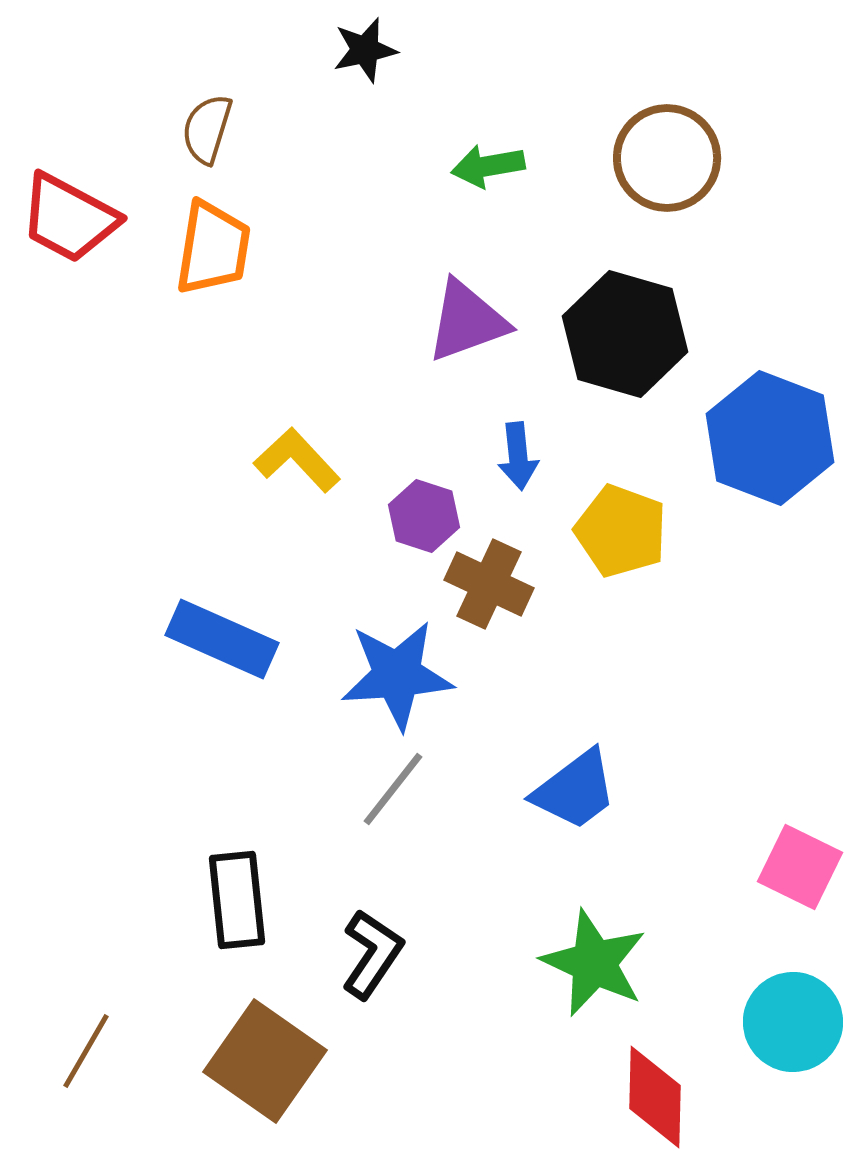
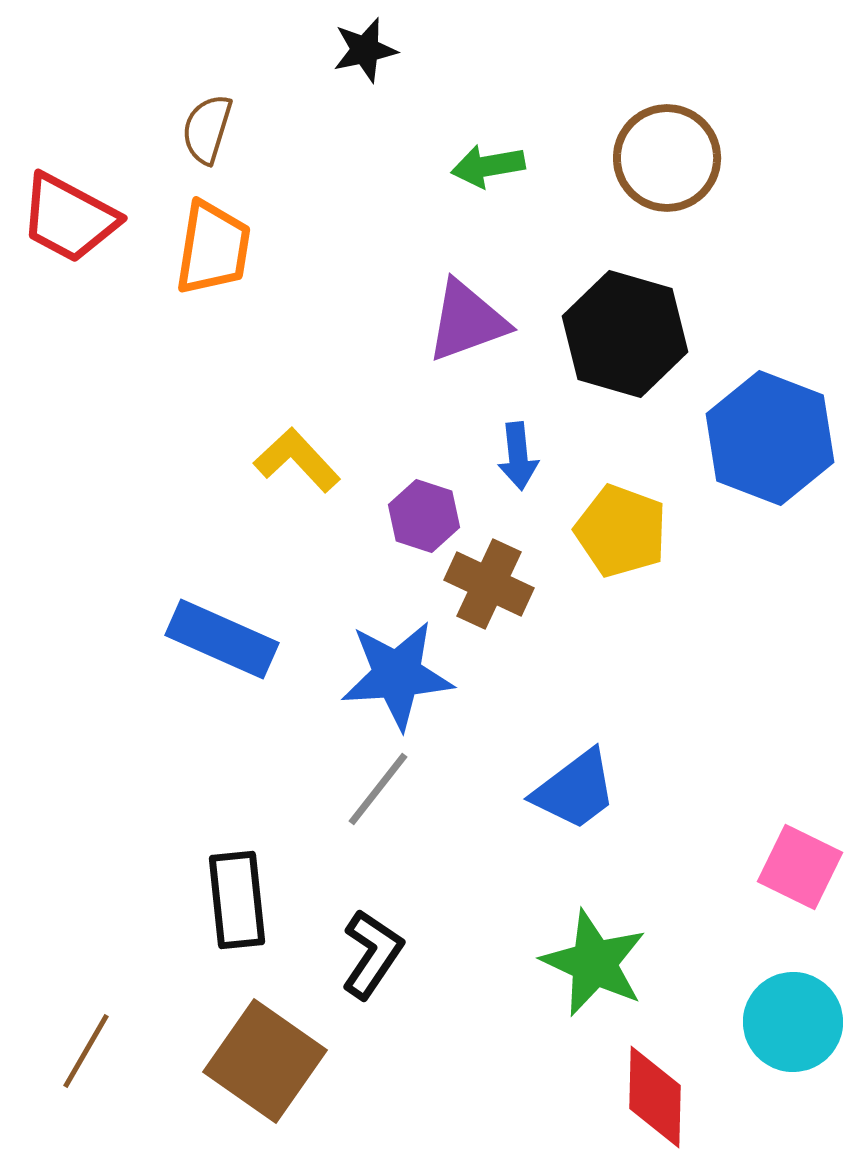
gray line: moved 15 px left
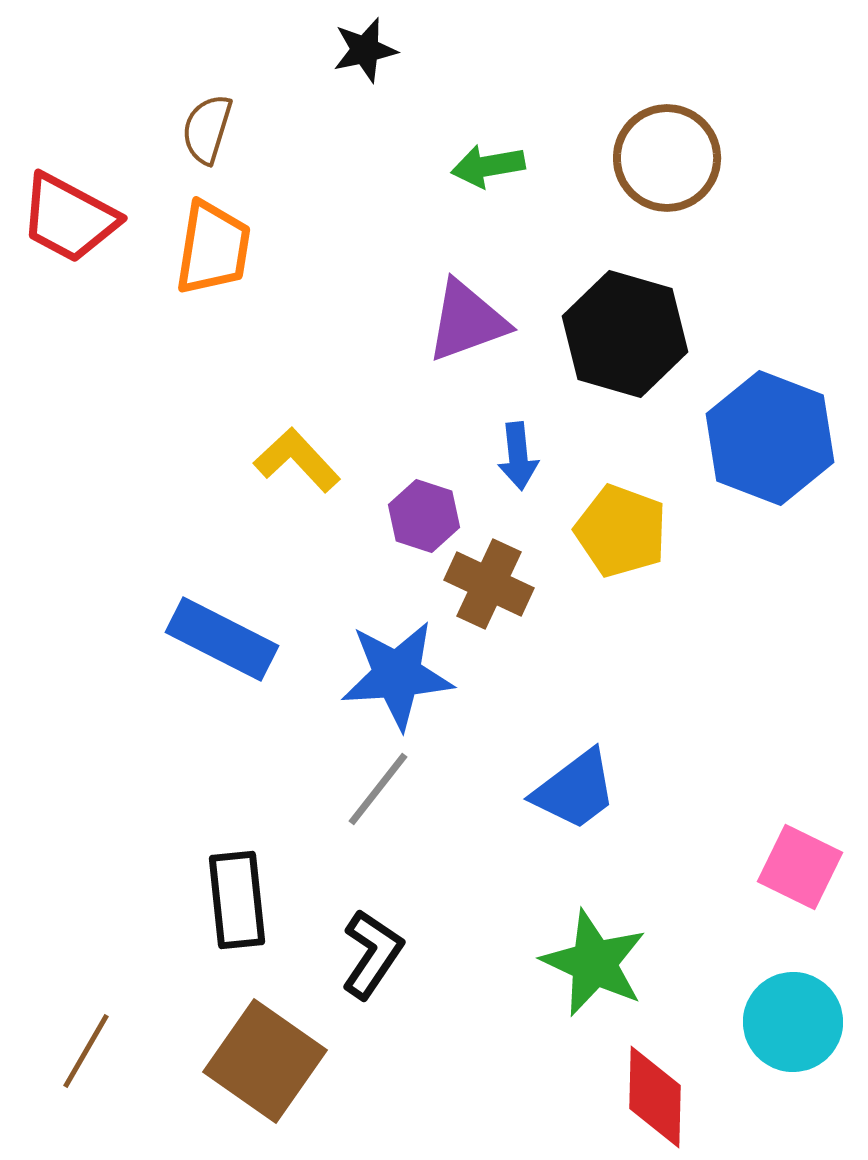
blue rectangle: rotated 3 degrees clockwise
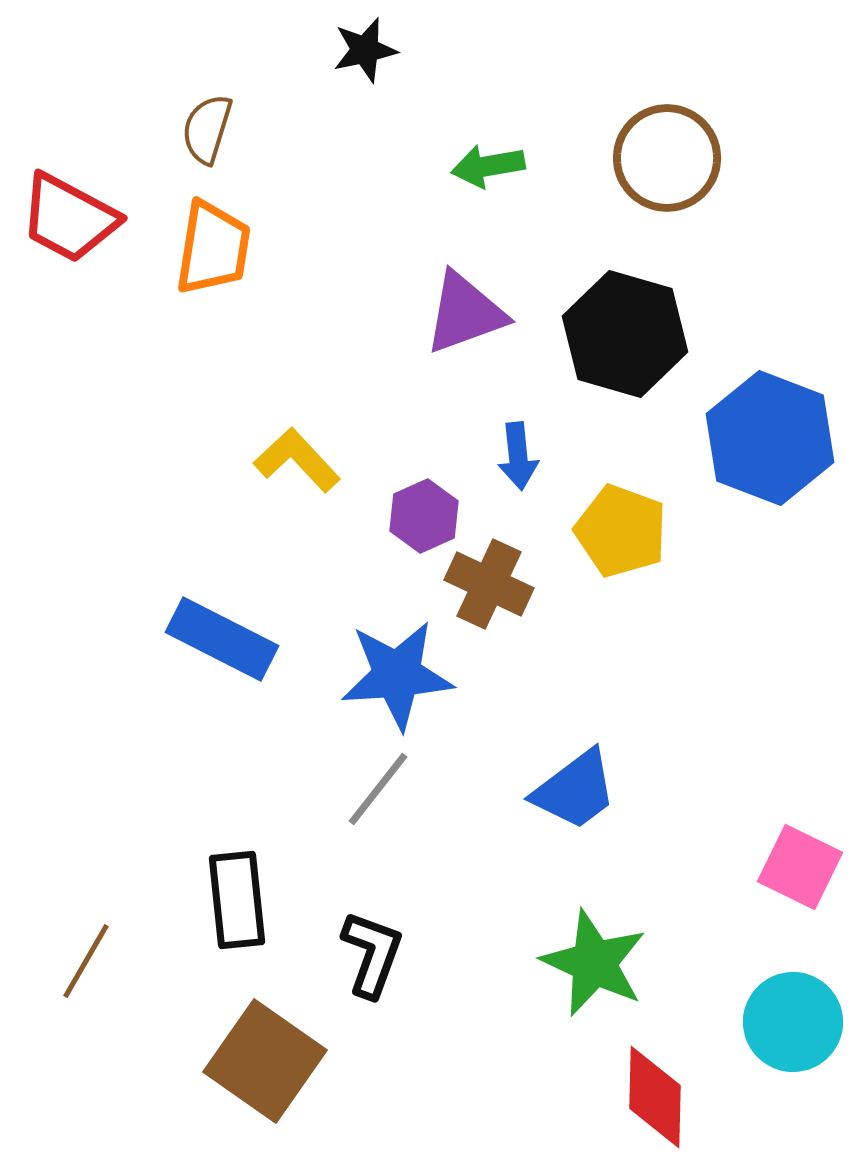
purple triangle: moved 2 px left, 8 px up
purple hexagon: rotated 18 degrees clockwise
black L-shape: rotated 14 degrees counterclockwise
brown line: moved 90 px up
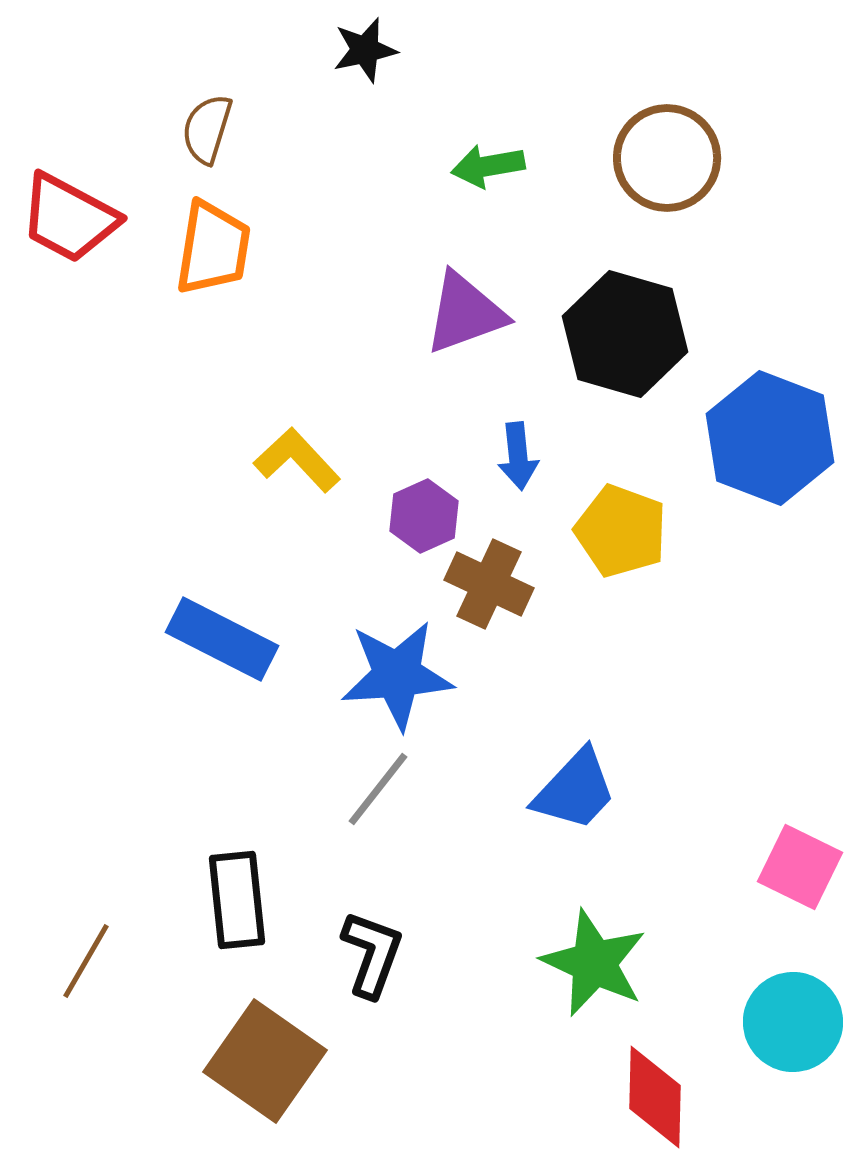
blue trapezoid: rotated 10 degrees counterclockwise
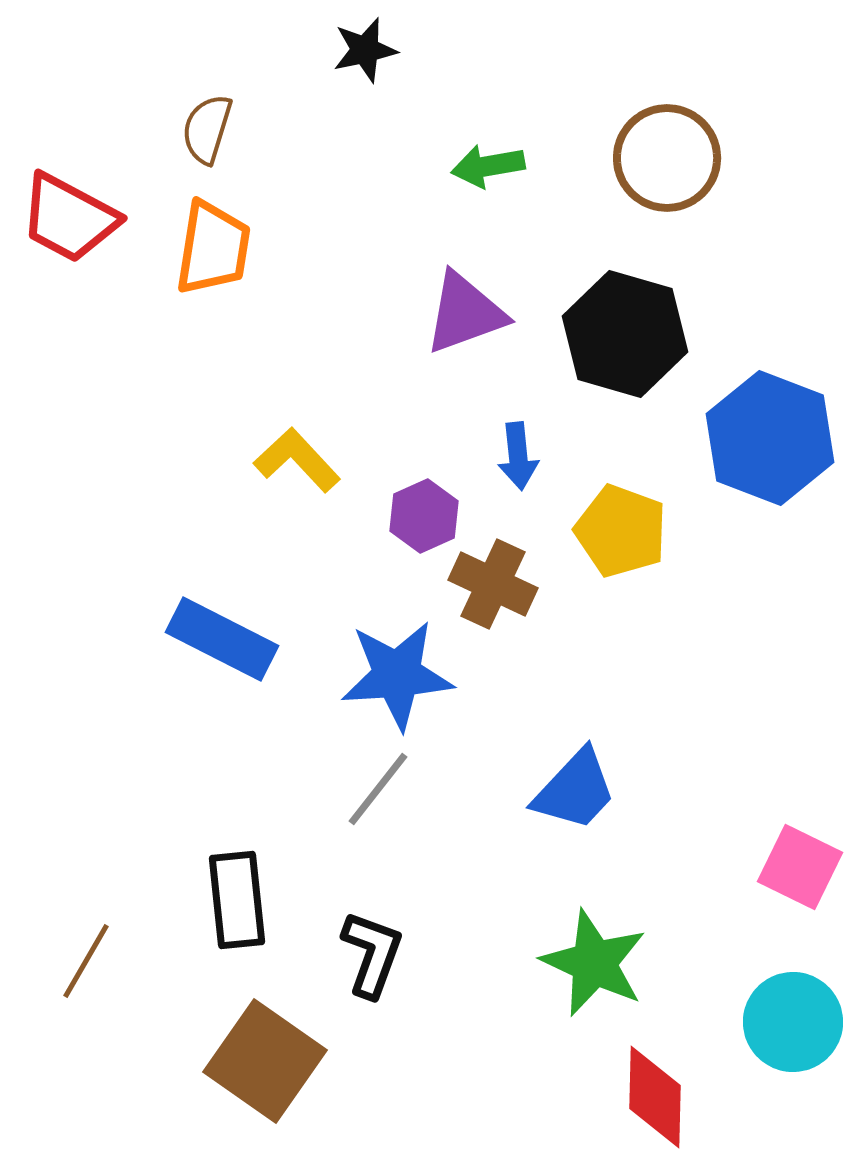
brown cross: moved 4 px right
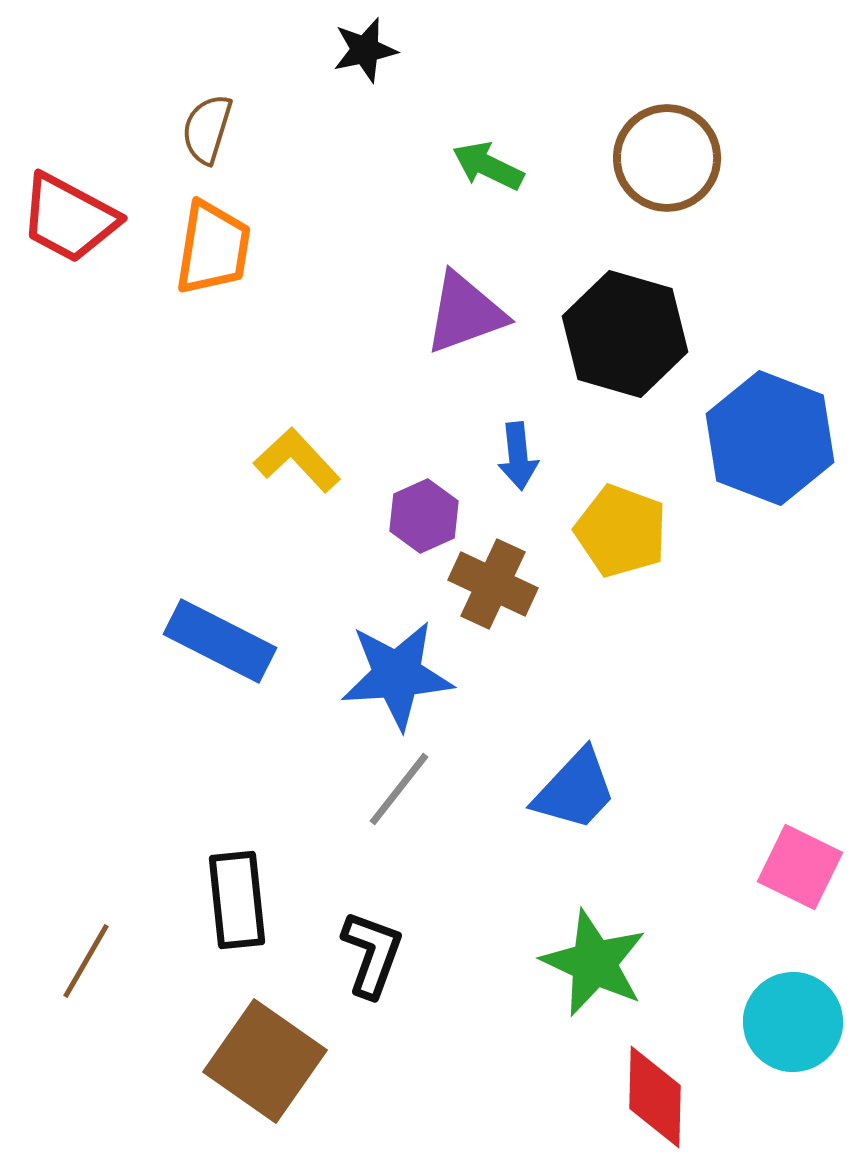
green arrow: rotated 36 degrees clockwise
blue rectangle: moved 2 px left, 2 px down
gray line: moved 21 px right
